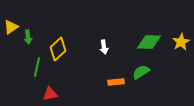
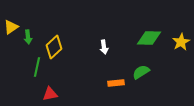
green diamond: moved 4 px up
yellow diamond: moved 4 px left, 2 px up
orange rectangle: moved 1 px down
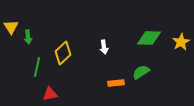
yellow triangle: rotated 28 degrees counterclockwise
yellow diamond: moved 9 px right, 6 px down
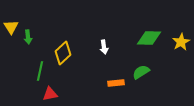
green line: moved 3 px right, 4 px down
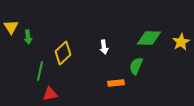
green semicircle: moved 5 px left, 6 px up; rotated 36 degrees counterclockwise
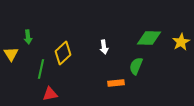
yellow triangle: moved 27 px down
green line: moved 1 px right, 2 px up
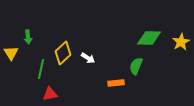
white arrow: moved 16 px left, 11 px down; rotated 48 degrees counterclockwise
yellow triangle: moved 1 px up
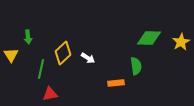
yellow triangle: moved 2 px down
green semicircle: rotated 150 degrees clockwise
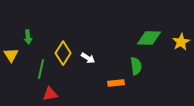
yellow diamond: rotated 15 degrees counterclockwise
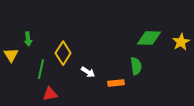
green arrow: moved 2 px down
white arrow: moved 14 px down
